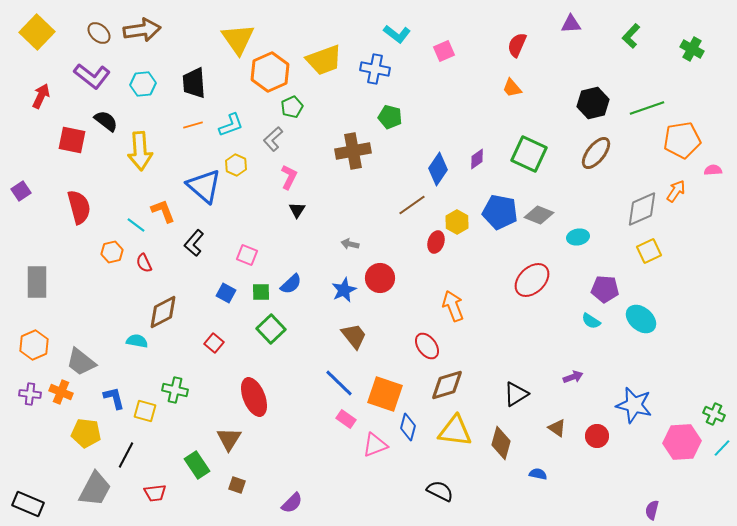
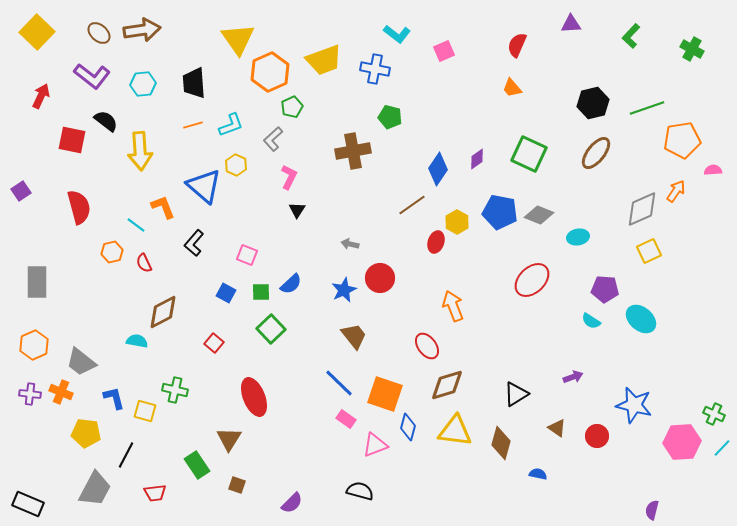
orange L-shape at (163, 211): moved 4 px up
black semicircle at (440, 491): moved 80 px left; rotated 12 degrees counterclockwise
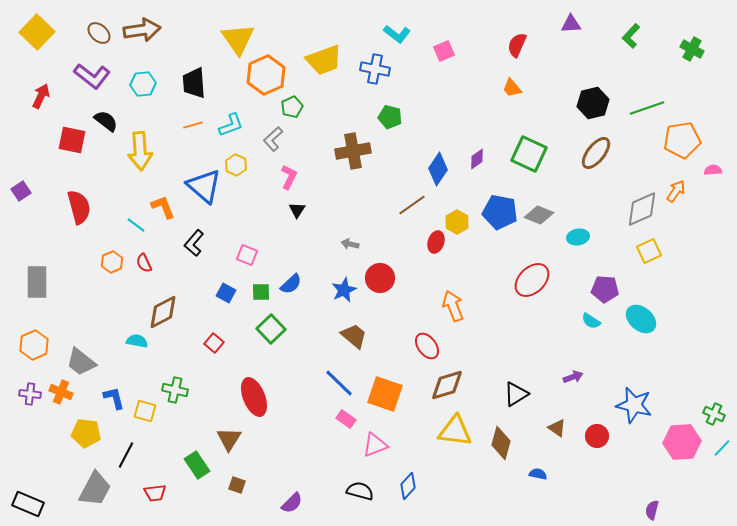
orange hexagon at (270, 72): moved 4 px left, 3 px down
orange hexagon at (112, 252): moved 10 px down; rotated 10 degrees counterclockwise
brown trapezoid at (354, 336): rotated 12 degrees counterclockwise
blue diamond at (408, 427): moved 59 px down; rotated 28 degrees clockwise
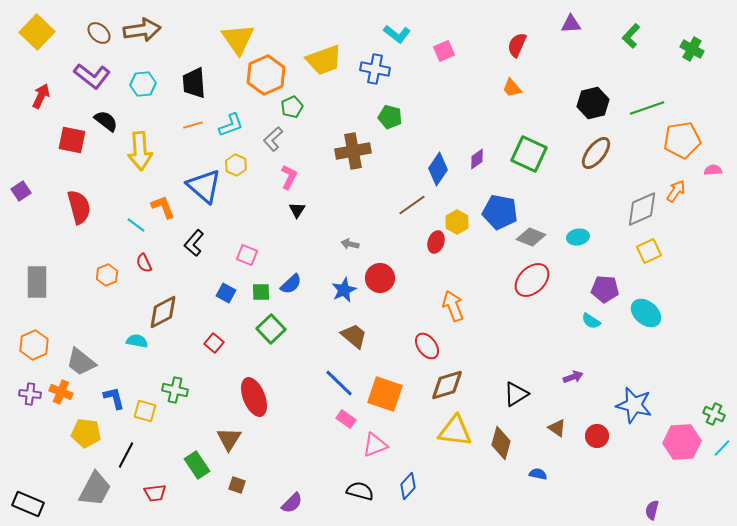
gray diamond at (539, 215): moved 8 px left, 22 px down
orange hexagon at (112, 262): moved 5 px left, 13 px down
cyan ellipse at (641, 319): moved 5 px right, 6 px up
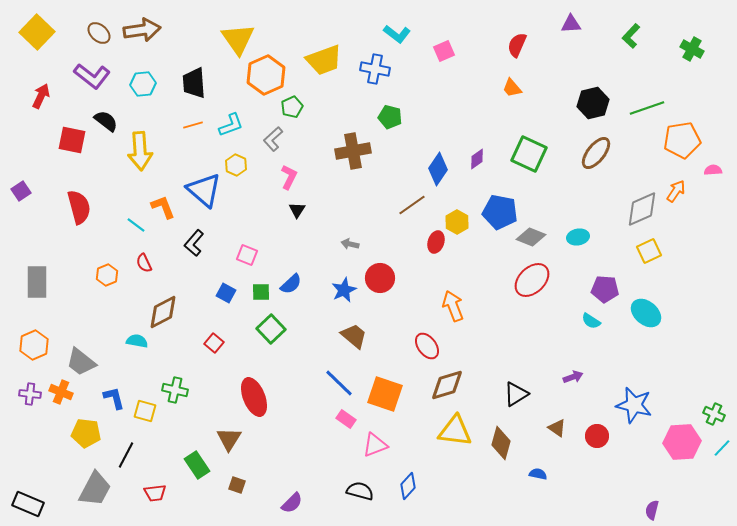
blue triangle at (204, 186): moved 4 px down
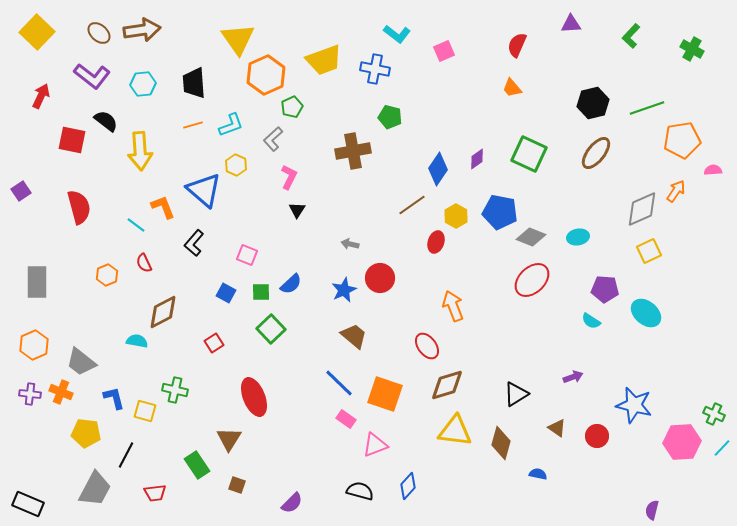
yellow hexagon at (457, 222): moved 1 px left, 6 px up
red square at (214, 343): rotated 18 degrees clockwise
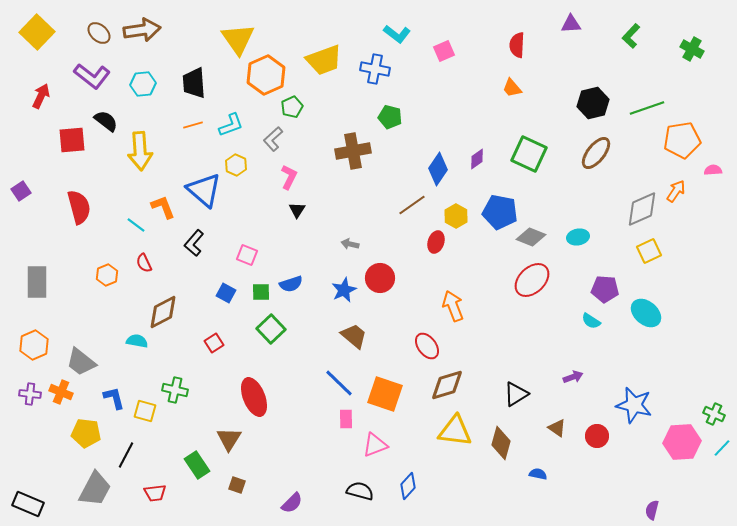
red semicircle at (517, 45): rotated 20 degrees counterclockwise
red square at (72, 140): rotated 16 degrees counterclockwise
blue semicircle at (291, 284): rotated 25 degrees clockwise
pink rectangle at (346, 419): rotated 54 degrees clockwise
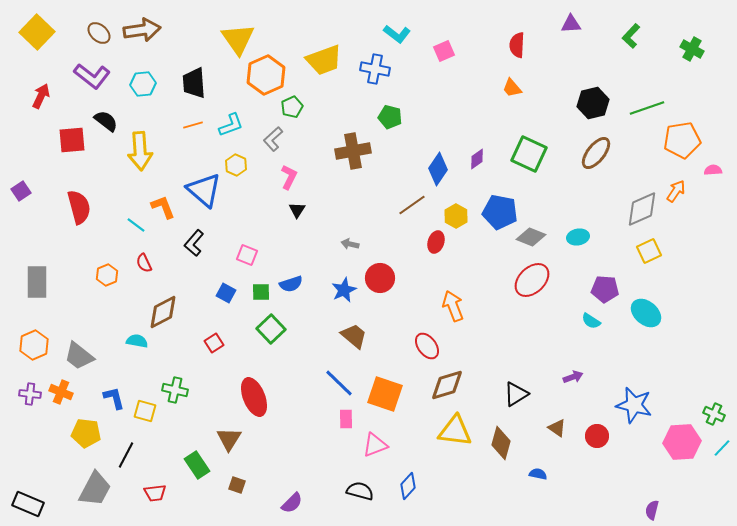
gray trapezoid at (81, 362): moved 2 px left, 6 px up
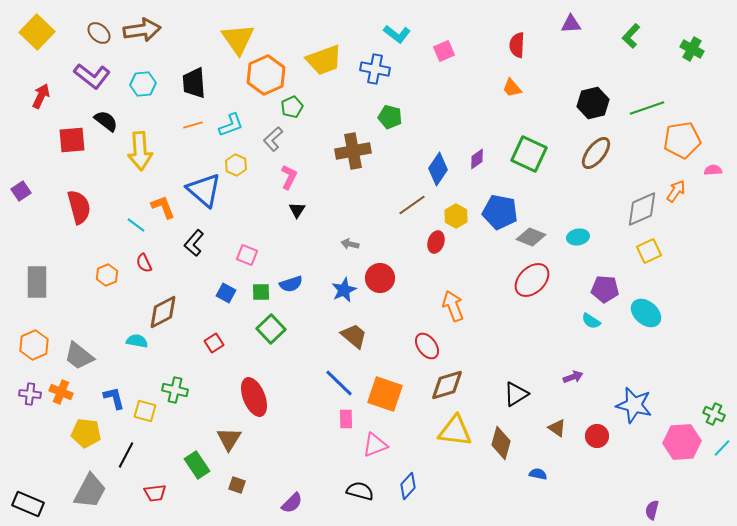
gray trapezoid at (95, 489): moved 5 px left, 2 px down
